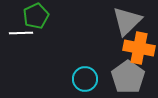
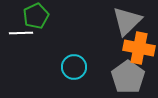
cyan circle: moved 11 px left, 12 px up
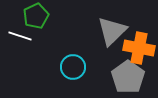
gray triangle: moved 15 px left, 10 px down
white line: moved 1 px left, 3 px down; rotated 20 degrees clockwise
cyan circle: moved 1 px left
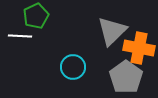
white line: rotated 15 degrees counterclockwise
gray pentagon: moved 2 px left
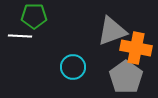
green pentagon: moved 2 px left; rotated 25 degrees clockwise
gray triangle: rotated 24 degrees clockwise
orange cross: moved 3 px left
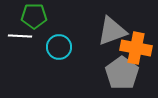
cyan circle: moved 14 px left, 20 px up
gray pentagon: moved 4 px left, 4 px up
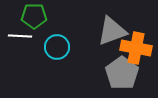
cyan circle: moved 2 px left
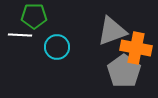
white line: moved 1 px up
gray pentagon: moved 2 px right, 2 px up
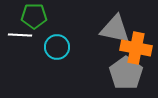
gray triangle: moved 3 px right, 2 px up; rotated 32 degrees clockwise
gray pentagon: moved 2 px right, 2 px down
